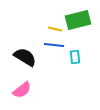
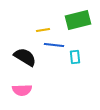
yellow line: moved 12 px left, 1 px down; rotated 24 degrees counterclockwise
pink semicircle: rotated 36 degrees clockwise
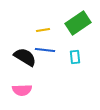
green rectangle: moved 3 px down; rotated 20 degrees counterclockwise
blue line: moved 9 px left, 5 px down
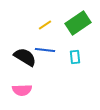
yellow line: moved 2 px right, 5 px up; rotated 24 degrees counterclockwise
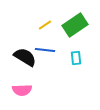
green rectangle: moved 3 px left, 2 px down
cyan rectangle: moved 1 px right, 1 px down
